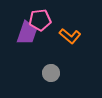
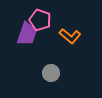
pink pentagon: rotated 25 degrees clockwise
purple trapezoid: moved 1 px down
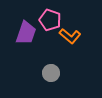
pink pentagon: moved 10 px right
purple trapezoid: moved 1 px left, 1 px up
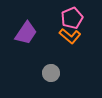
pink pentagon: moved 22 px right, 2 px up; rotated 30 degrees clockwise
purple trapezoid: rotated 15 degrees clockwise
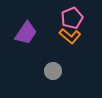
gray circle: moved 2 px right, 2 px up
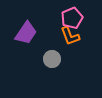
orange L-shape: rotated 30 degrees clockwise
gray circle: moved 1 px left, 12 px up
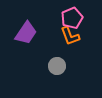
gray circle: moved 5 px right, 7 px down
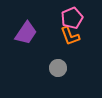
gray circle: moved 1 px right, 2 px down
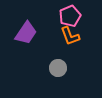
pink pentagon: moved 2 px left, 2 px up
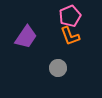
purple trapezoid: moved 4 px down
